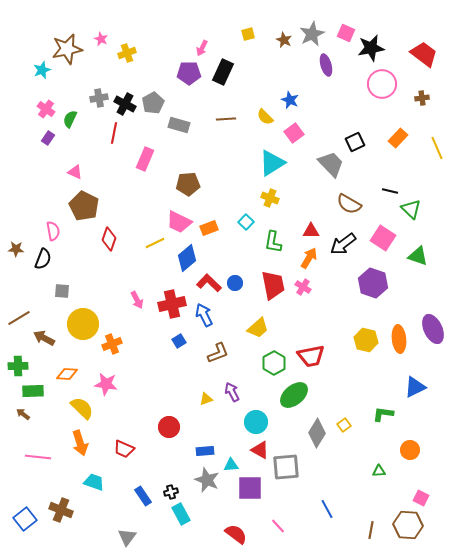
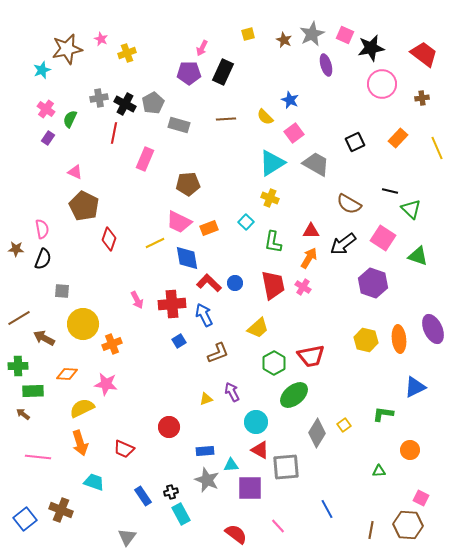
pink square at (346, 33): moved 1 px left, 2 px down
gray trapezoid at (331, 164): moved 15 px left; rotated 16 degrees counterclockwise
pink semicircle at (53, 231): moved 11 px left, 2 px up
blue diamond at (187, 258): rotated 60 degrees counterclockwise
red cross at (172, 304): rotated 8 degrees clockwise
yellow semicircle at (82, 408): rotated 70 degrees counterclockwise
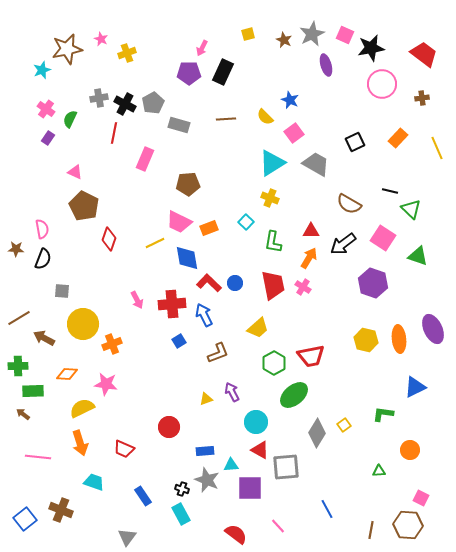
black cross at (171, 492): moved 11 px right, 3 px up; rotated 32 degrees clockwise
